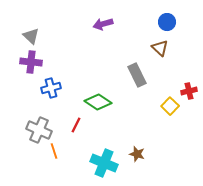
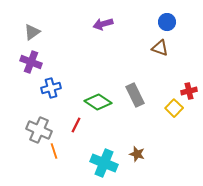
gray triangle: moved 1 px right, 4 px up; rotated 42 degrees clockwise
brown triangle: rotated 24 degrees counterclockwise
purple cross: rotated 15 degrees clockwise
gray rectangle: moved 2 px left, 20 px down
yellow square: moved 4 px right, 2 px down
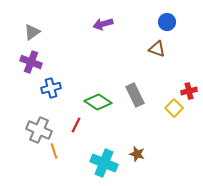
brown triangle: moved 3 px left, 1 px down
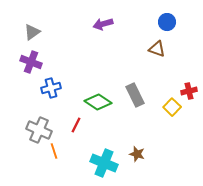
yellow square: moved 2 px left, 1 px up
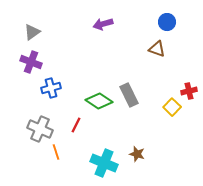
gray rectangle: moved 6 px left
green diamond: moved 1 px right, 1 px up
gray cross: moved 1 px right, 1 px up
orange line: moved 2 px right, 1 px down
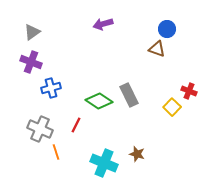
blue circle: moved 7 px down
red cross: rotated 35 degrees clockwise
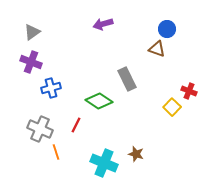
gray rectangle: moved 2 px left, 16 px up
brown star: moved 1 px left
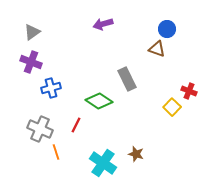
cyan cross: moved 1 px left; rotated 12 degrees clockwise
